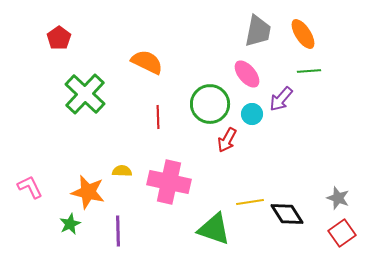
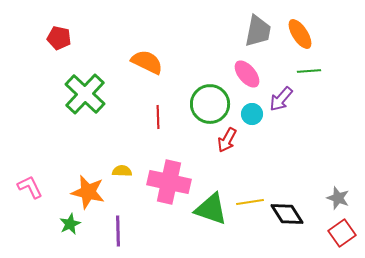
orange ellipse: moved 3 px left
red pentagon: rotated 25 degrees counterclockwise
green triangle: moved 3 px left, 20 px up
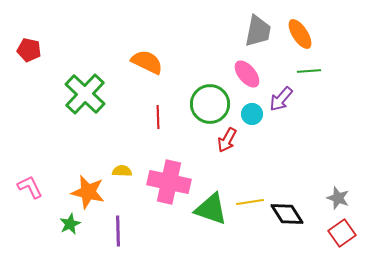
red pentagon: moved 30 px left, 12 px down
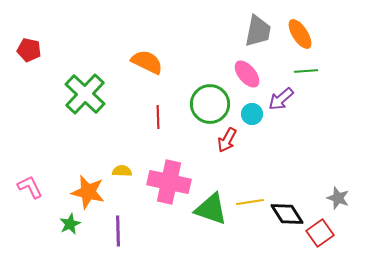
green line: moved 3 px left
purple arrow: rotated 8 degrees clockwise
red square: moved 22 px left
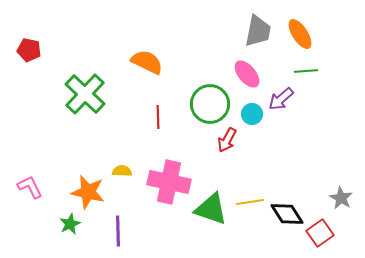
gray star: moved 3 px right; rotated 10 degrees clockwise
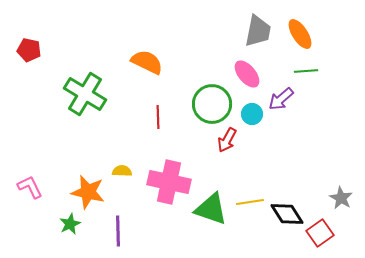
green cross: rotated 12 degrees counterclockwise
green circle: moved 2 px right
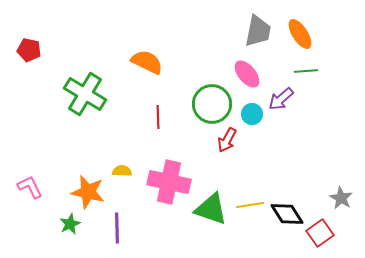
yellow line: moved 3 px down
purple line: moved 1 px left, 3 px up
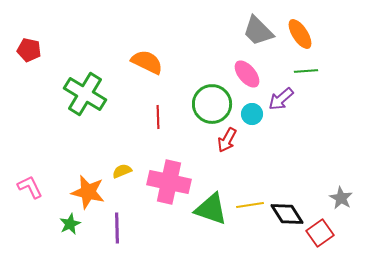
gray trapezoid: rotated 124 degrees clockwise
yellow semicircle: rotated 24 degrees counterclockwise
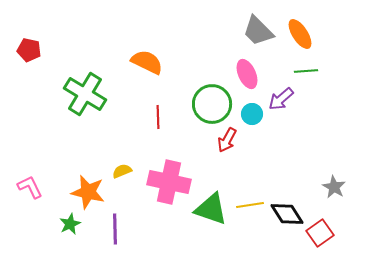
pink ellipse: rotated 16 degrees clockwise
gray star: moved 7 px left, 11 px up
purple line: moved 2 px left, 1 px down
